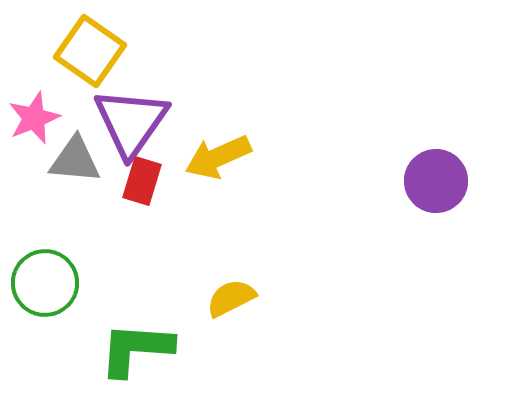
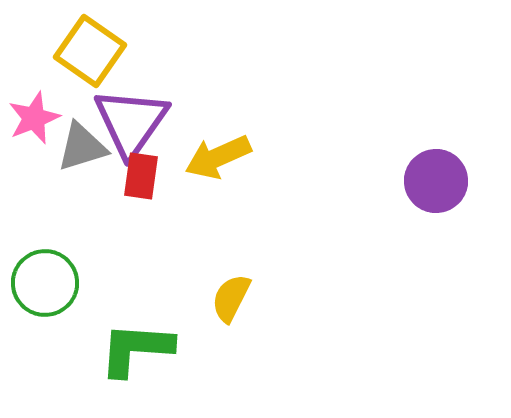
gray triangle: moved 7 px right, 13 px up; rotated 22 degrees counterclockwise
red rectangle: moved 1 px left, 5 px up; rotated 9 degrees counterclockwise
yellow semicircle: rotated 36 degrees counterclockwise
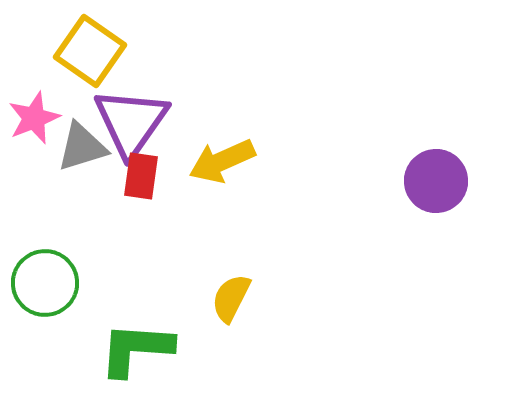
yellow arrow: moved 4 px right, 4 px down
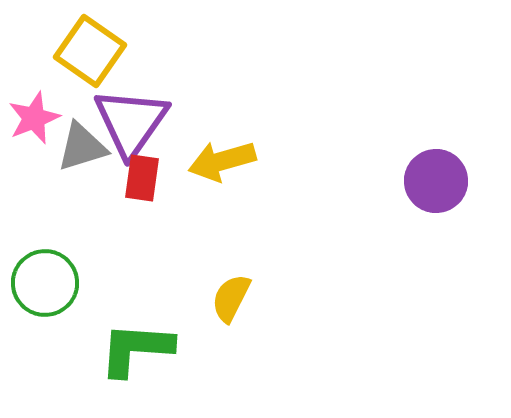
yellow arrow: rotated 8 degrees clockwise
red rectangle: moved 1 px right, 2 px down
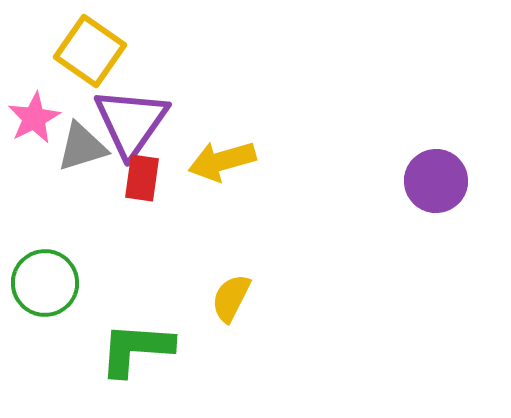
pink star: rotated 6 degrees counterclockwise
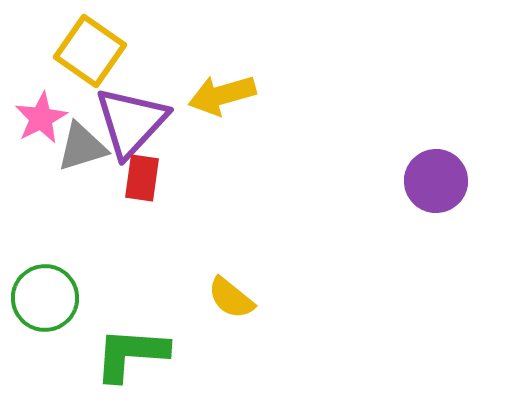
pink star: moved 7 px right
purple triangle: rotated 8 degrees clockwise
yellow arrow: moved 66 px up
green circle: moved 15 px down
yellow semicircle: rotated 78 degrees counterclockwise
green L-shape: moved 5 px left, 5 px down
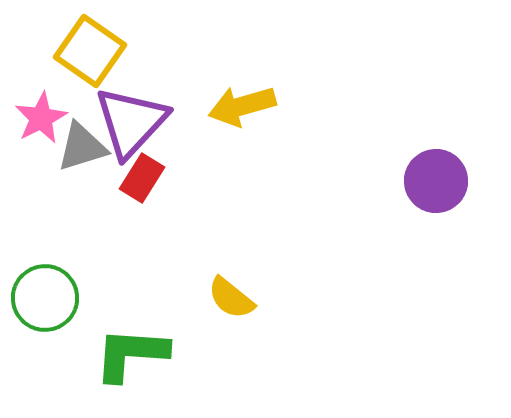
yellow arrow: moved 20 px right, 11 px down
red rectangle: rotated 24 degrees clockwise
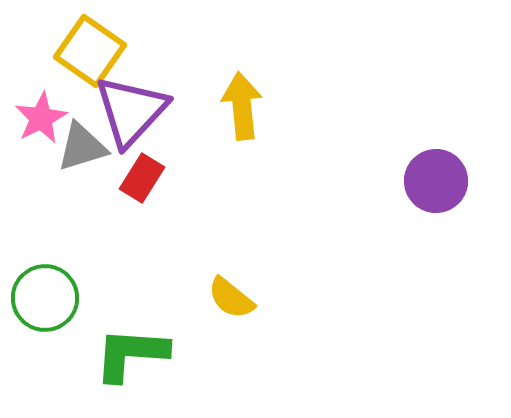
yellow arrow: rotated 100 degrees clockwise
purple triangle: moved 11 px up
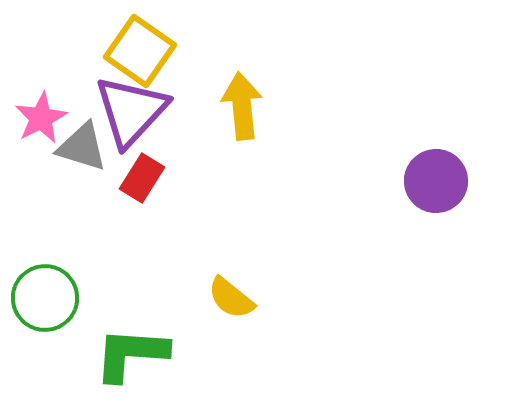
yellow square: moved 50 px right
gray triangle: rotated 34 degrees clockwise
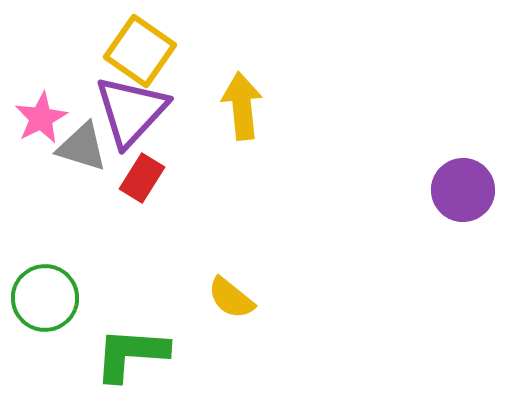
purple circle: moved 27 px right, 9 px down
